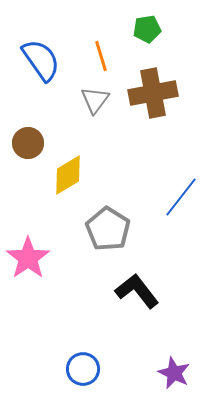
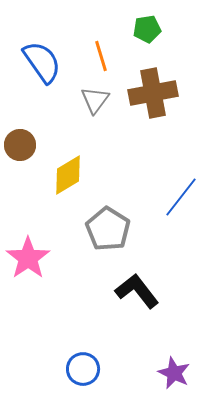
blue semicircle: moved 1 px right, 2 px down
brown circle: moved 8 px left, 2 px down
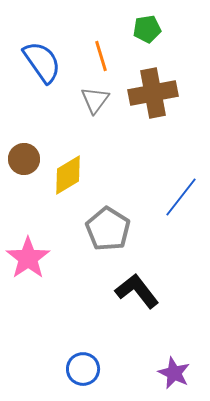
brown circle: moved 4 px right, 14 px down
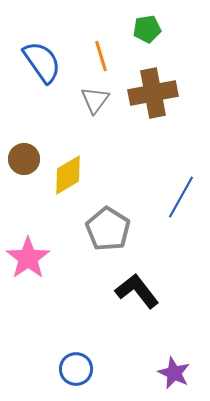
blue line: rotated 9 degrees counterclockwise
blue circle: moved 7 px left
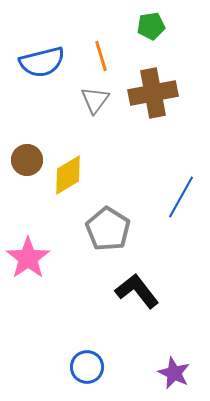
green pentagon: moved 4 px right, 3 px up
blue semicircle: rotated 111 degrees clockwise
brown circle: moved 3 px right, 1 px down
blue circle: moved 11 px right, 2 px up
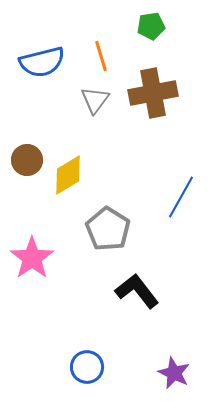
pink star: moved 4 px right
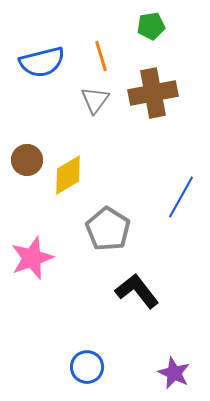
pink star: rotated 15 degrees clockwise
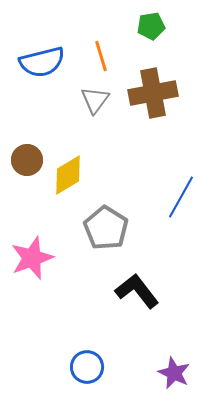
gray pentagon: moved 2 px left, 1 px up
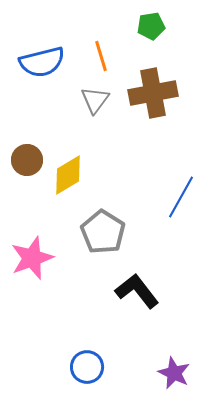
gray pentagon: moved 3 px left, 4 px down
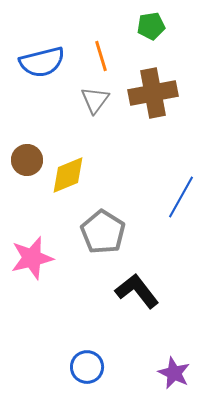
yellow diamond: rotated 9 degrees clockwise
pink star: rotated 6 degrees clockwise
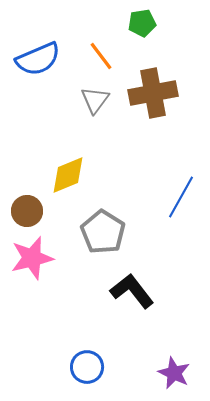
green pentagon: moved 9 px left, 3 px up
orange line: rotated 20 degrees counterclockwise
blue semicircle: moved 4 px left, 3 px up; rotated 9 degrees counterclockwise
brown circle: moved 51 px down
black L-shape: moved 5 px left
